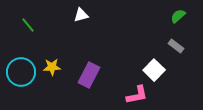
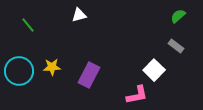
white triangle: moved 2 px left
cyan circle: moved 2 px left, 1 px up
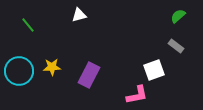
white square: rotated 25 degrees clockwise
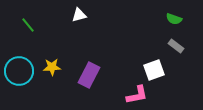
green semicircle: moved 4 px left, 3 px down; rotated 119 degrees counterclockwise
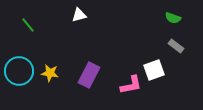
green semicircle: moved 1 px left, 1 px up
yellow star: moved 2 px left, 6 px down; rotated 12 degrees clockwise
pink L-shape: moved 6 px left, 10 px up
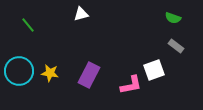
white triangle: moved 2 px right, 1 px up
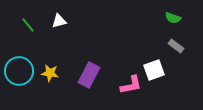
white triangle: moved 22 px left, 7 px down
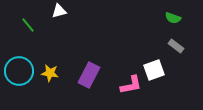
white triangle: moved 10 px up
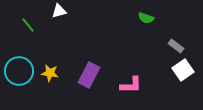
green semicircle: moved 27 px left
white square: moved 29 px right; rotated 15 degrees counterclockwise
pink L-shape: rotated 10 degrees clockwise
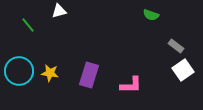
green semicircle: moved 5 px right, 3 px up
purple rectangle: rotated 10 degrees counterclockwise
